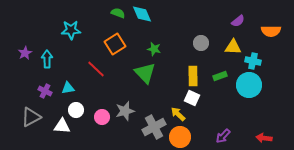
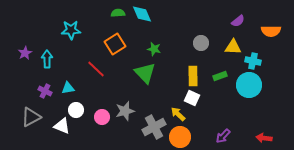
green semicircle: rotated 24 degrees counterclockwise
white triangle: rotated 18 degrees clockwise
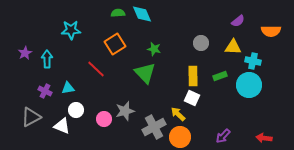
pink circle: moved 2 px right, 2 px down
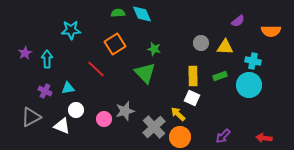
yellow triangle: moved 8 px left
gray cross: rotated 15 degrees counterclockwise
